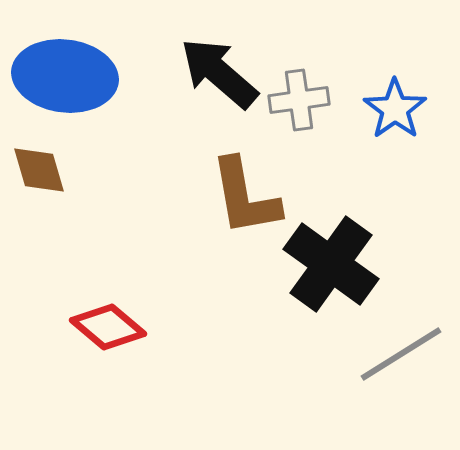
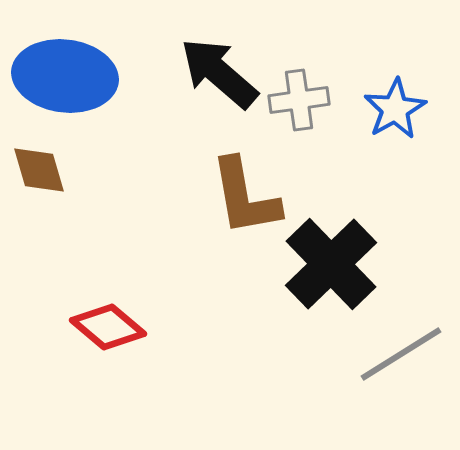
blue star: rotated 6 degrees clockwise
black cross: rotated 10 degrees clockwise
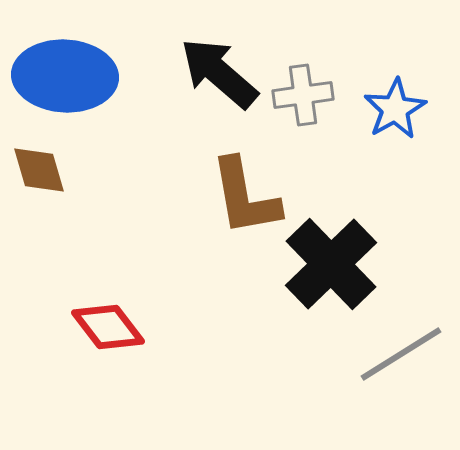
blue ellipse: rotated 4 degrees counterclockwise
gray cross: moved 4 px right, 5 px up
red diamond: rotated 12 degrees clockwise
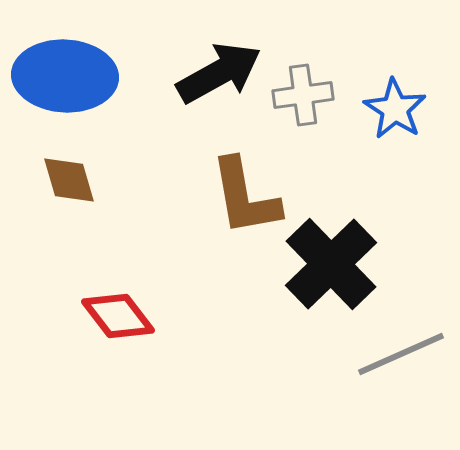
black arrow: rotated 110 degrees clockwise
blue star: rotated 10 degrees counterclockwise
brown diamond: moved 30 px right, 10 px down
red diamond: moved 10 px right, 11 px up
gray line: rotated 8 degrees clockwise
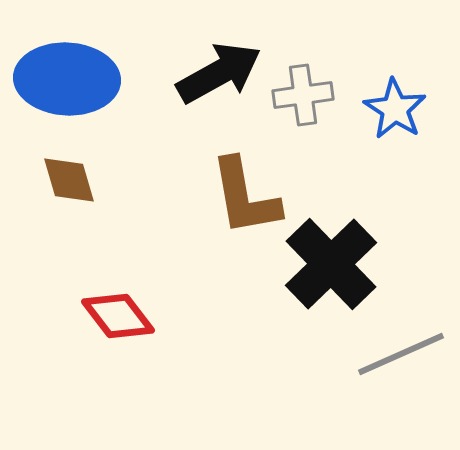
blue ellipse: moved 2 px right, 3 px down
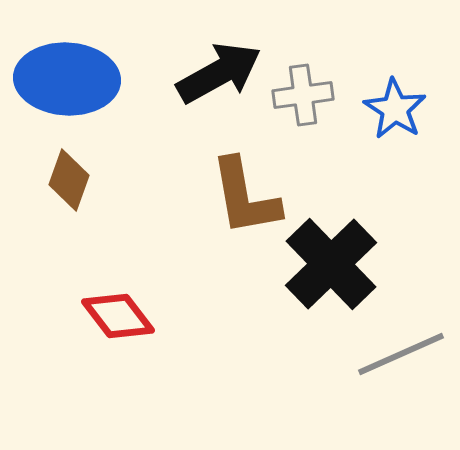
brown diamond: rotated 36 degrees clockwise
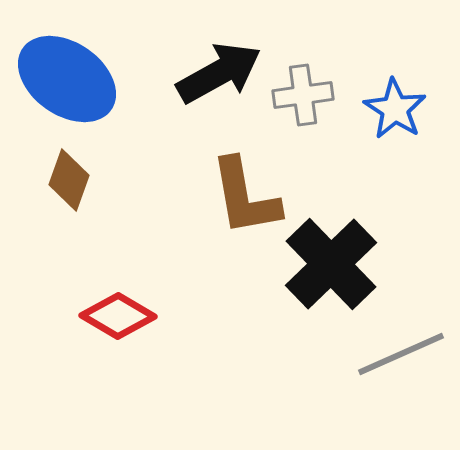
blue ellipse: rotated 32 degrees clockwise
red diamond: rotated 22 degrees counterclockwise
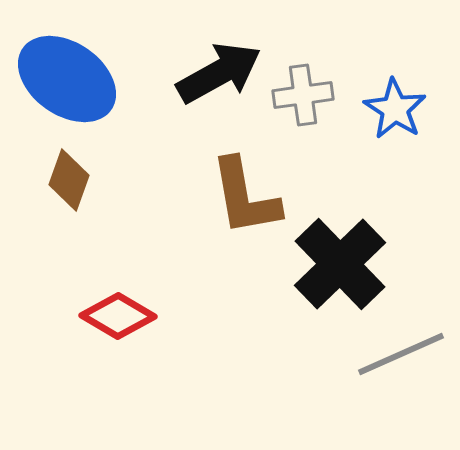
black cross: moved 9 px right
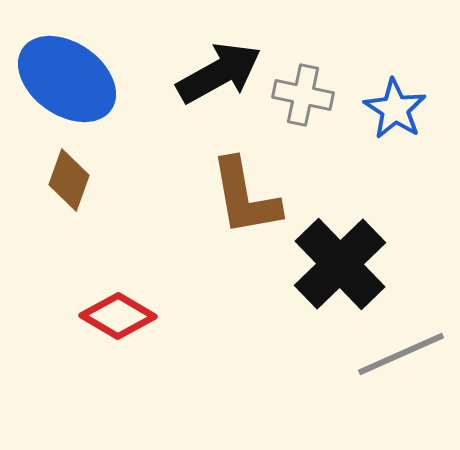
gray cross: rotated 20 degrees clockwise
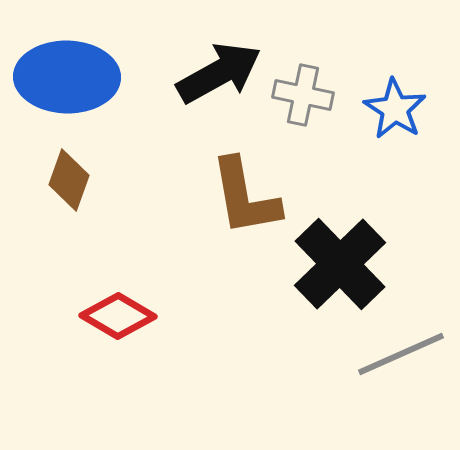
blue ellipse: moved 2 px up; rotated 34 degrees counterclockwise
